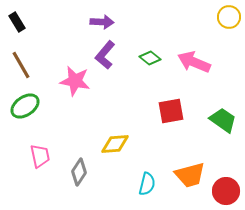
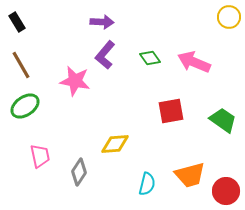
green diamond: rotated 15 degrees clockwise
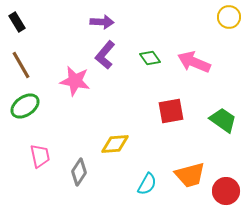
cyan semicircle: rotated 15 degrees clockwise
